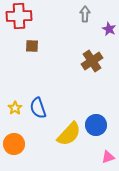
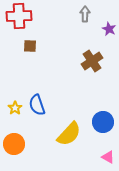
brown square: moved 2 px left
blue semicircle: moved 1 px left, 3 px up
blue circle: moved 7 px right, 3 px up
pink triangle: rotated 48 degrees clockwise
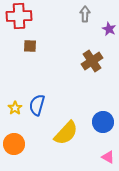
blue semicircle: rotated 35 degrees clockwise
yellow semicircle: moved 3 px left, 1 px up
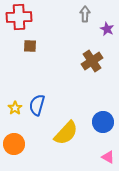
red cross: moved 1 px down
purple star: moved 2 px left
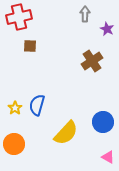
red cross: rotated 10 degrees counterclockwise
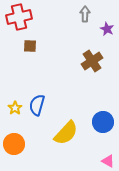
pink triangle: moved 4 px down
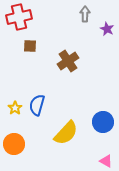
brown cross: moved 24 px left
pink triangle: moved 2 px left
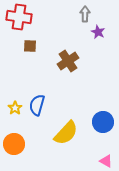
red cross: rotated 20 degrees clockwise
purple star: moved 9 px left, 3 px down
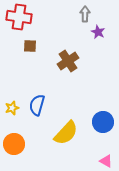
yellow star: moved 3 px left; rotated 16 degrees clockwise
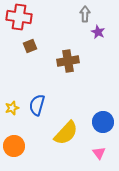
brown square: rotated 24 degrees counterclockwise
brown cross: rotated 25 degrees clockwise
orange circle: moved 2 px down
pink triangle: moved 7 px left, 8 px up; rotated 24 degrees clockwise
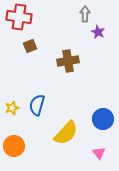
blue circle: moved 3 px up
